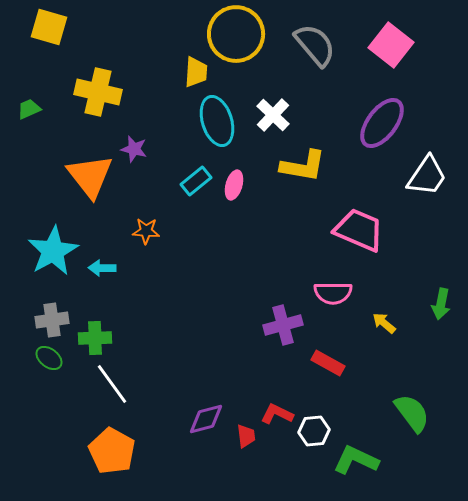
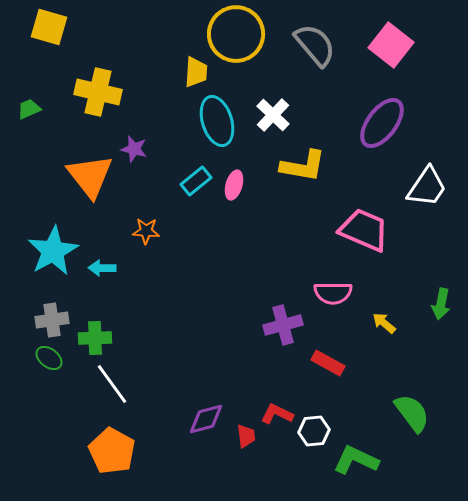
white trapezoid: moved 11 px down
pink trapezoid: moved 5 px right
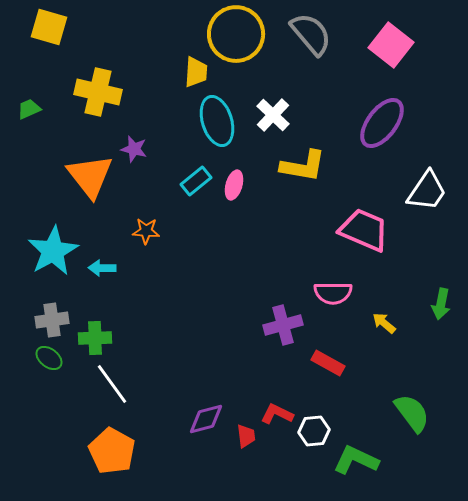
gray semicircle: moved 4 px left, 11 px up
white trapezoid: moved 4 px down
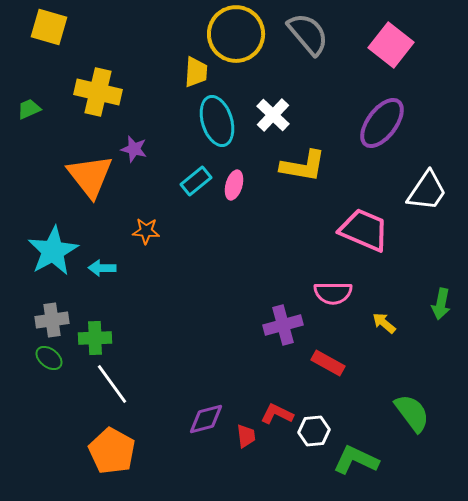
gray semicircle: moved 3 px left
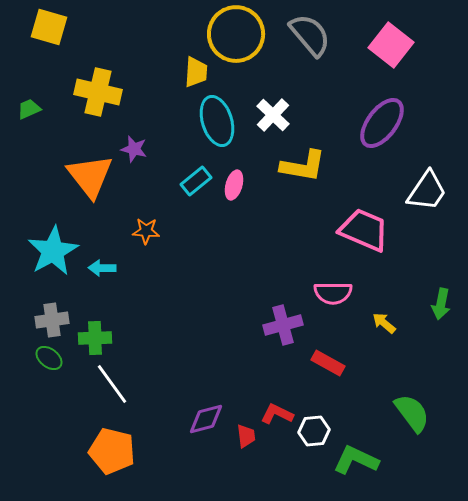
gray semicircle: moved 2 px right, 1 px down
orange pentagon: rotated 15 degrees counterclockwise
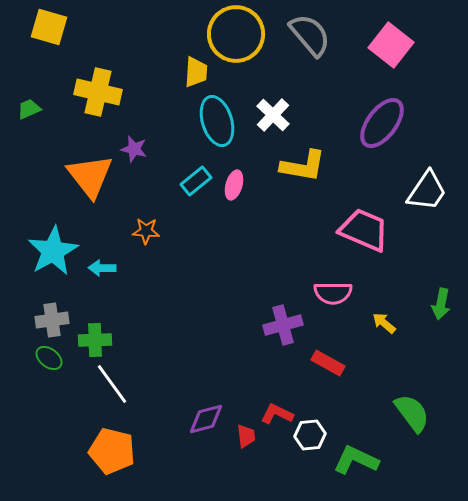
green cross: moved 2 px down
white hexagon: moved 4 px left, 4 px down
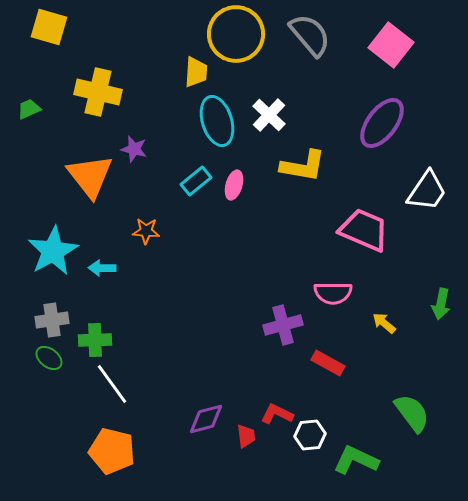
white cross: moved 4 px left
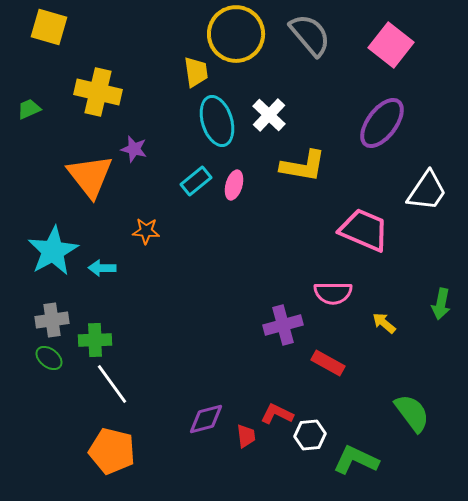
yellow trapezoid: rotated 12 degrees counterclockwise
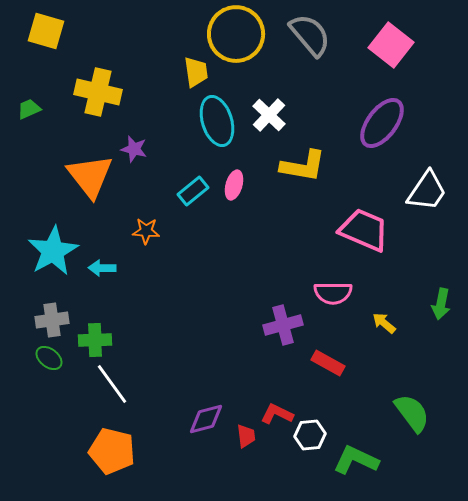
yellow square: moved 3 px left, 4 px down
cyan rectangle: moved 3 px left, 10 px down
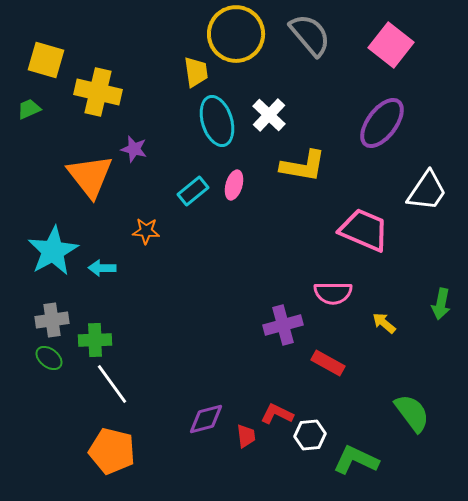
yellow square: moved 29 px down
